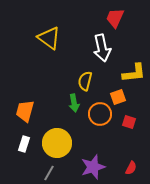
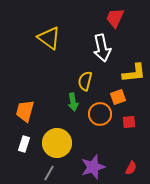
green arrow: moved 1 px left, 1 px up
red square: rotated 24 degrees counterclockwise
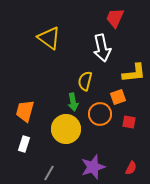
red square: rotated 16 degrees clockwise
yellow circle: moved 9 px right, 14 px up
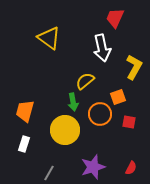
yellow L-shape: moved 6 px up; rotated 55 degrees counterclockwise
yellow semicircle: rotated 36 degrees clockwise
yellow circle: moved 1 px left, 1 px down
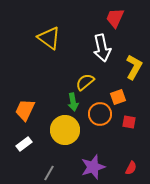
yellow semicircle: moved 1 px down
orange trapezoid: moved 1 px up; rotated 10 degrees clockwise
white rectangle: rotated 35 degrees clockwise
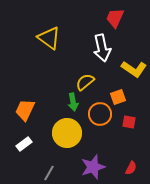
yellow L-shape: moved 2 px down; rotated 95 degrees clockwise
yellow circle: moved 2 px right, 3 px down
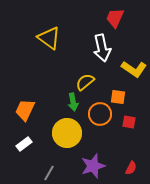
orange square: rotated 28 degrees clockwise
purple star: moved 1 px up
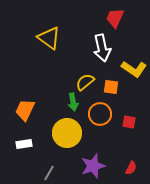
orange square: moved 7 px left, 10 px up
white rectangle: rotated 28 degrees clockwise
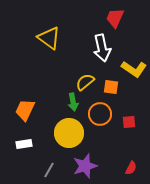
red square: rotated 16 degrees counterclockwise
yellow circle: moved 2 px right
purple star: moved 8 px left
gray line: moved 3 px up
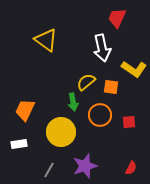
red trapezoid: moved 2 px right
yellow triangle: moved 3 px left, 2 px down
yellow semicircle: moved 1 px right
orange circle: moved 1 px down
yellow circle: moved 8 px left, 1 px up
white rectangle: moved 5 px left
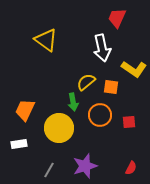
yellow circle: moved 2 px left, 4 px up
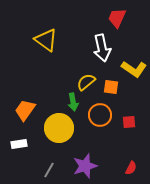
orange trapezoid: rotated 10 degrees clockwise
